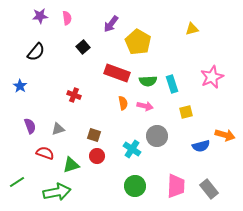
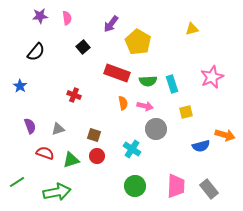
gray circle: moved 1 px left, 7 px up
green triangle: moved 5 px up
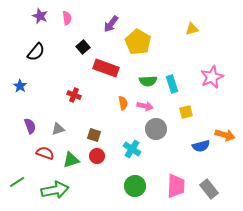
purple star: rotated 28 degrees clockwise
red rectangle: moved 11 px left, 5 px up
green arrow: moved 2 px left, 2 px up
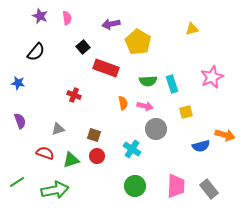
purple arrow: rotated 42 degrees clockwise
blue star: moved 2 px left, 3 px up; rotated 24 degrees counterclockwise
purple semicircle: moved 10 px left, 5 px up
